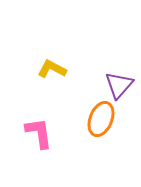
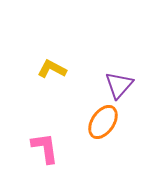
orange ellipse: moved 2 px right, 3 px down; rotated 12 degrees clockwise
pink L-shape: moved 6 px right, 15 px down
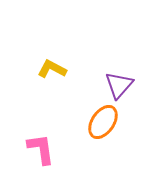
pink L-shape: moved 4 px left, 1 px down
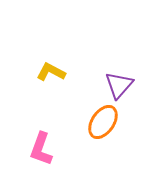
yellow L-shape: moved 1 px left, 3 px down
pink L-shape: rotated 152 degrees counterclockwise
